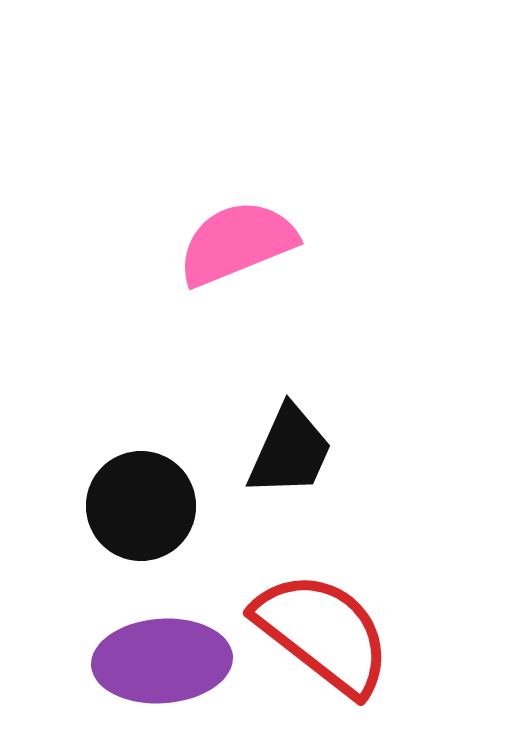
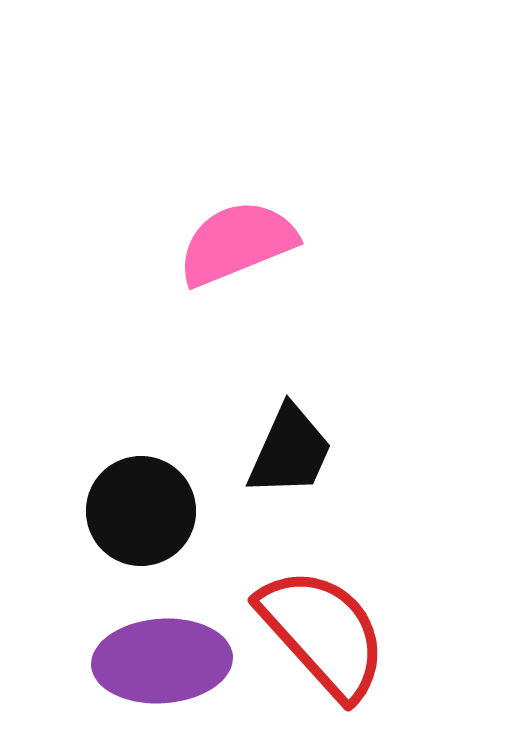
black circle: moved 5 px down
red semicircle: rotated 10 degrees clockwise
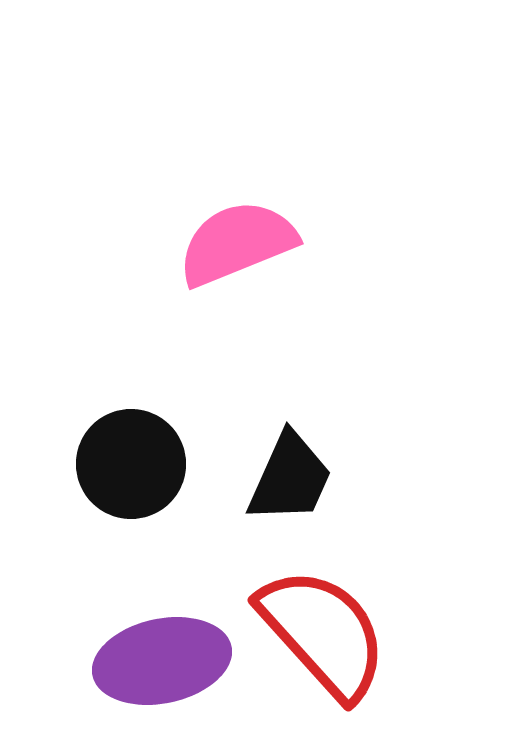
black trapezoid: moved 27 px down
black circle: moved 10 px left, 47 px up
purple ellipse: rotated 8 degrees counterclockwise
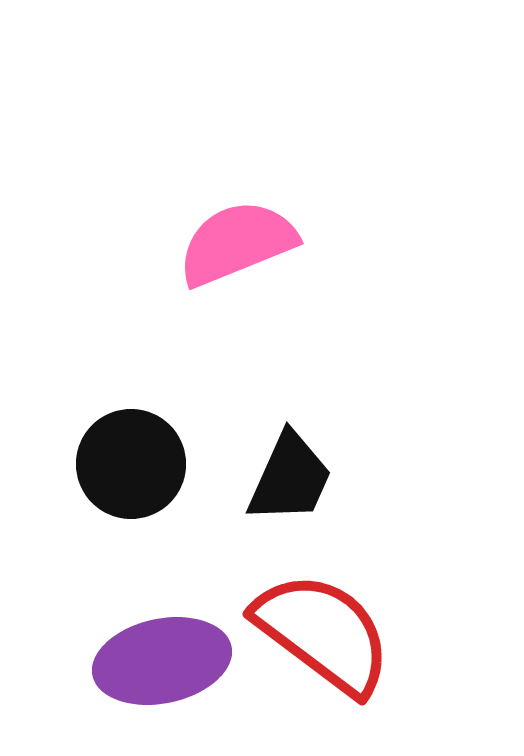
red semicircle: rotated 11 degrees counterclockwise
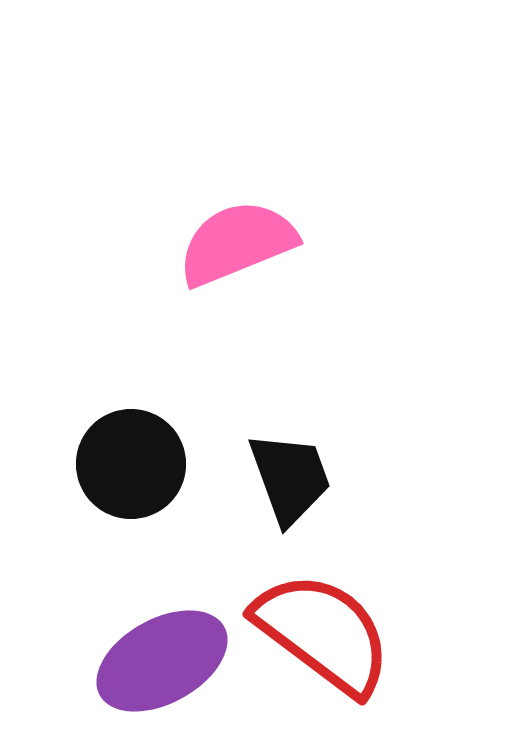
black trapezoid: rotated 44 degrees counterclockwise
purple ellipse: rotated 17 degrees counterclockwise
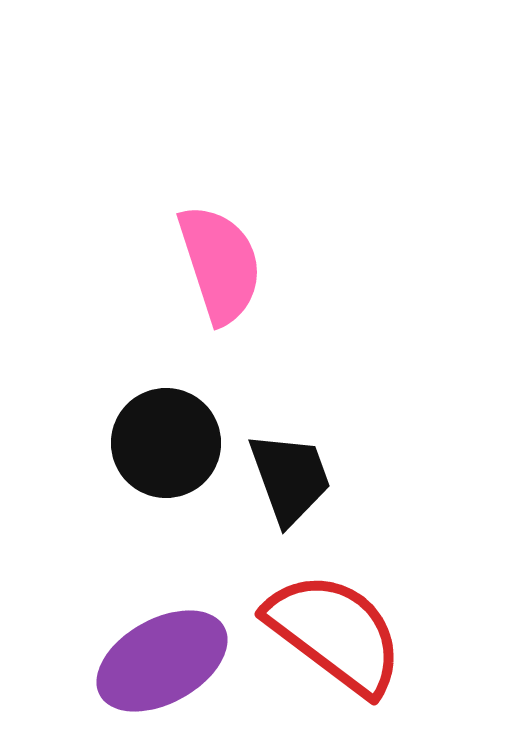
pink semicircle: moved 17 px left, 21 px down; rotated 94 degrees clockwise
black circle: moved 35 px right, 21 px up
red semicircle: moved 12 px right
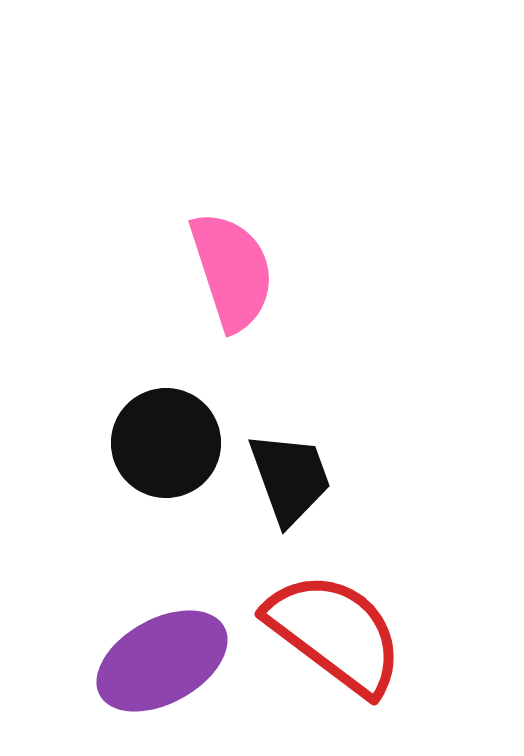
pink semicircle: moved 12 px right, 7 px down
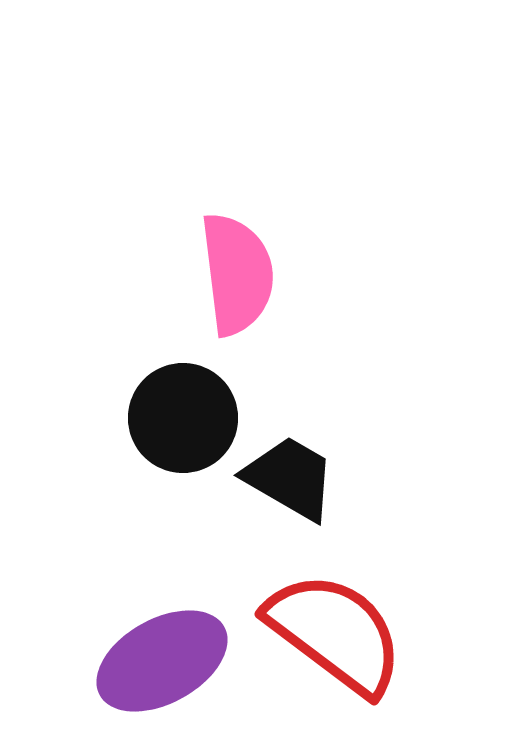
pink semicircle: moved 5 px right, 3 px down; rotated 11 degrees clockwise
black circle: moved 17 px right, 25 px up
black trapezoid: rotated 40 degrees counterclockwise
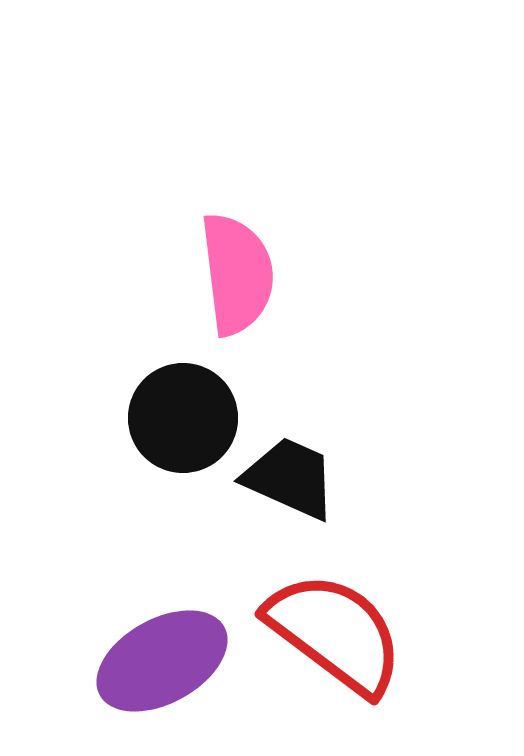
black trapezoid: rotated 6 degrees counterclockwise
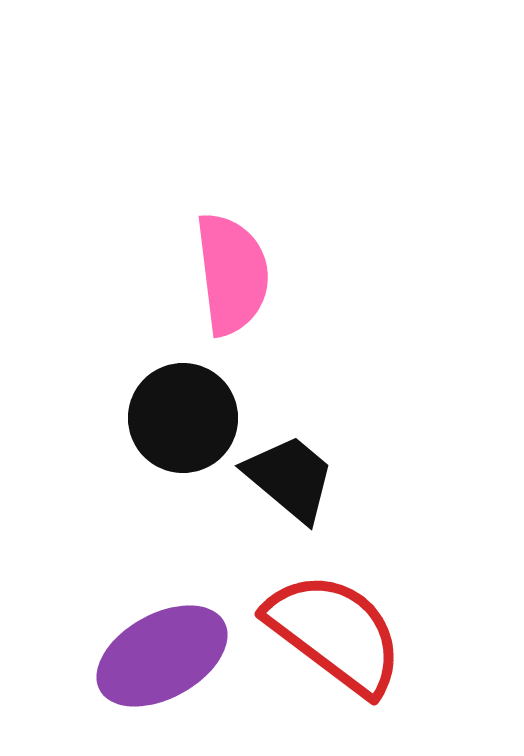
pink semicircle: moved 5 px left
black trapezoid: rotated 16 degrees clockwise
purple ellipse: moved 5 px up
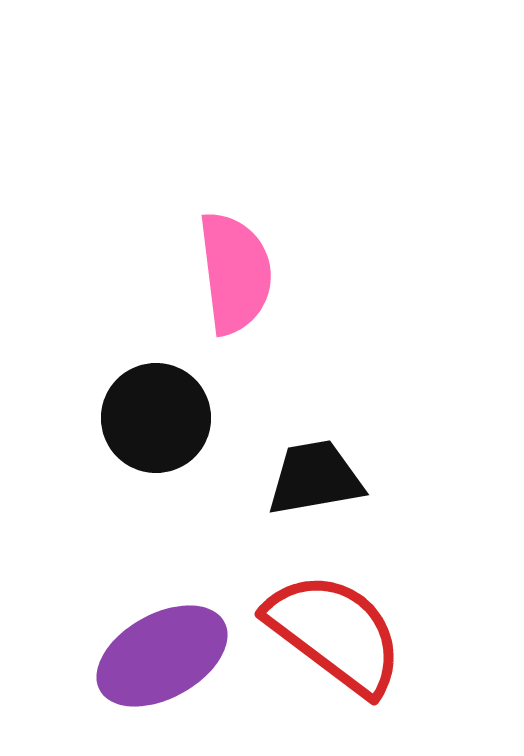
pink semicircle: moved 3 px right, 1 px up
black circle: moved 27 px left
black trapezoid: moved 25 px right; rotated 50 degrees counterclockwise
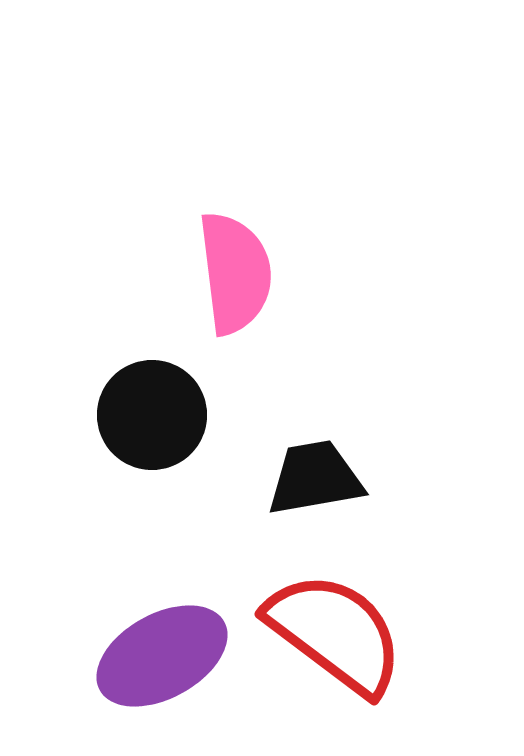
black circle: moved 4 px left, 3 px up
